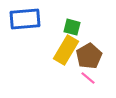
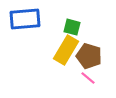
brown pentagon: rotated 25 degrees counterclockwise
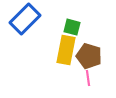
blue rectangle: rotated 40 degrees counterclockwise
yellow rectangle: rotated 20 degrees counterclockwise
pink line: rotated 42 degrees clockwise
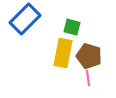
yellow rectangle: moved 3 px left, 3 px down
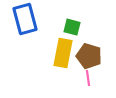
blue rectangle: rotated 60 degrees counterclockwise
